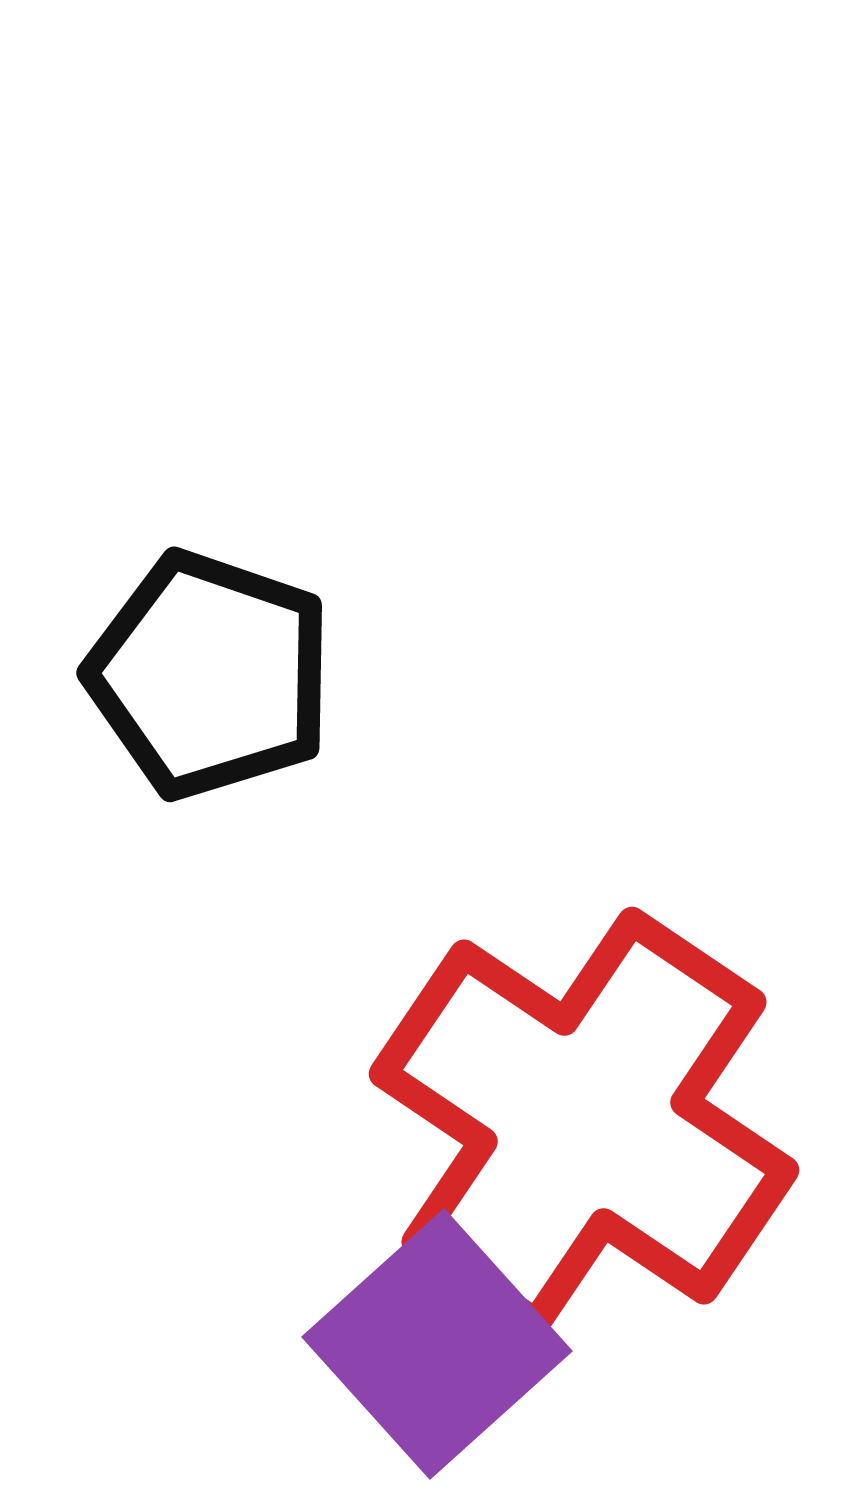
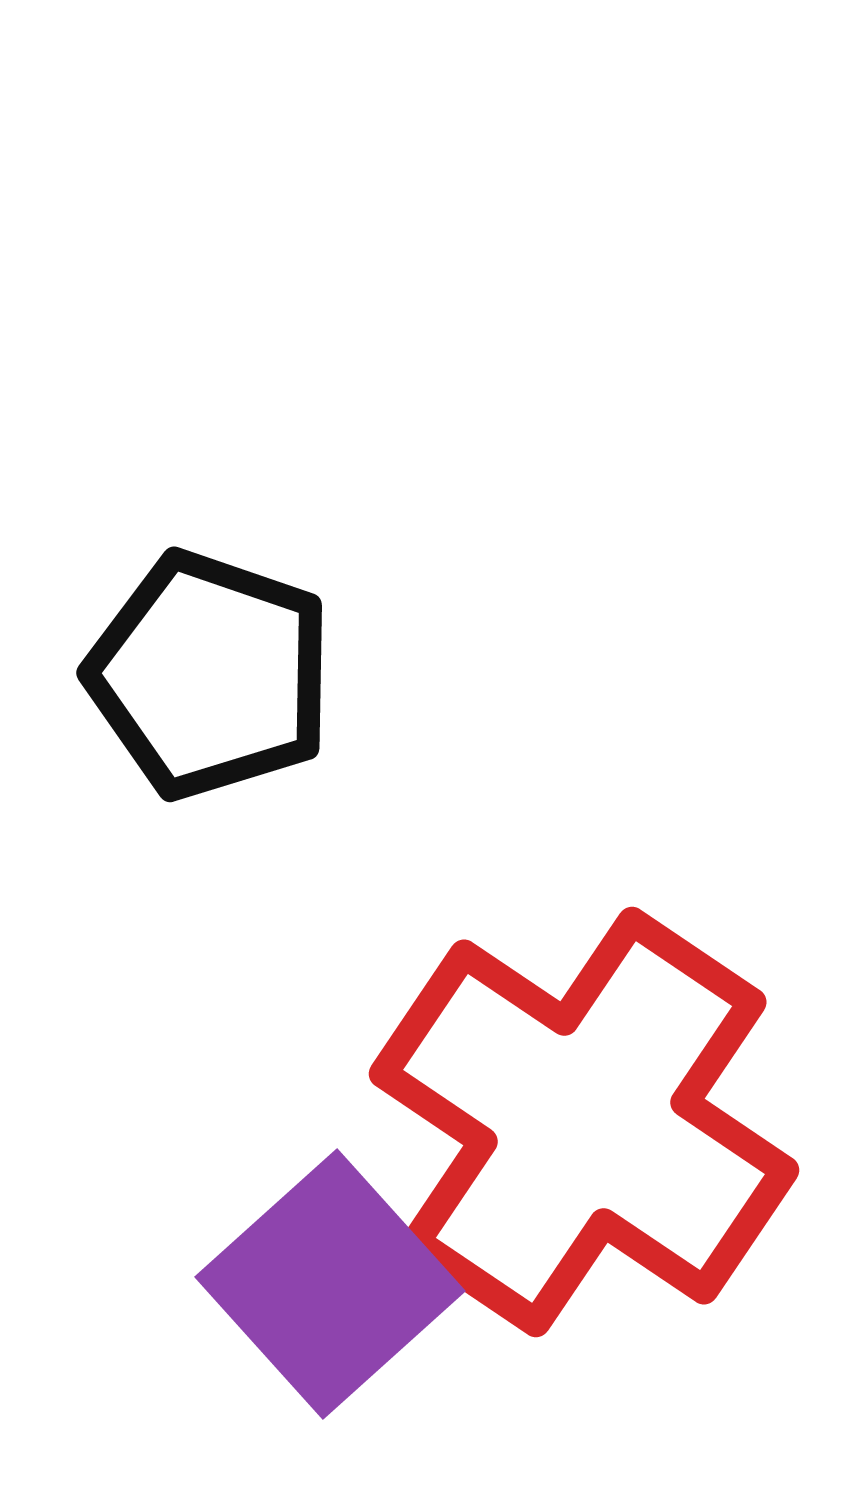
purple square: moved 107 px left, 60 px up
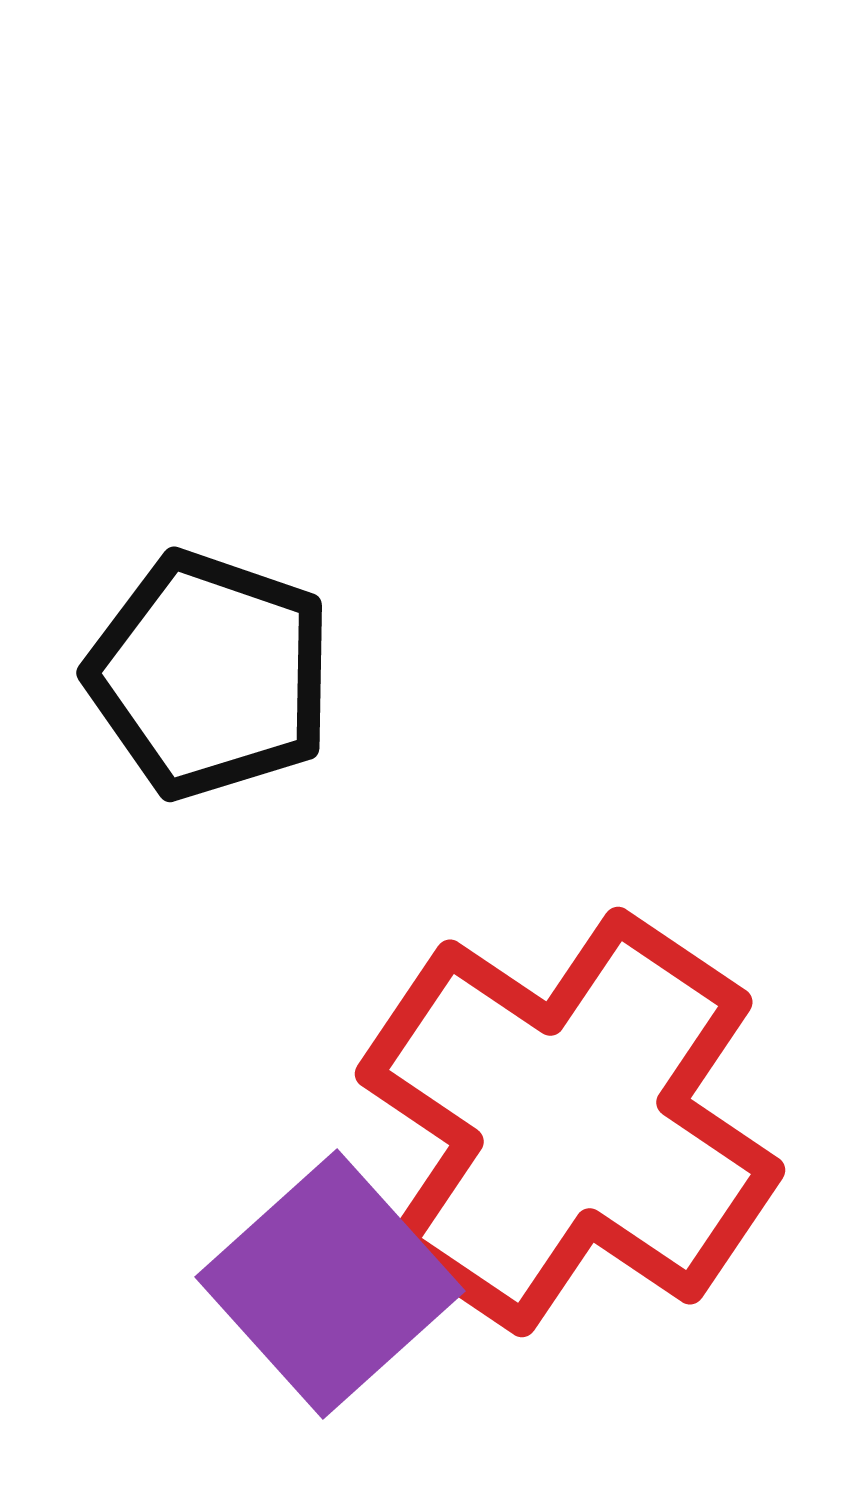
red cross: moved 14 px left
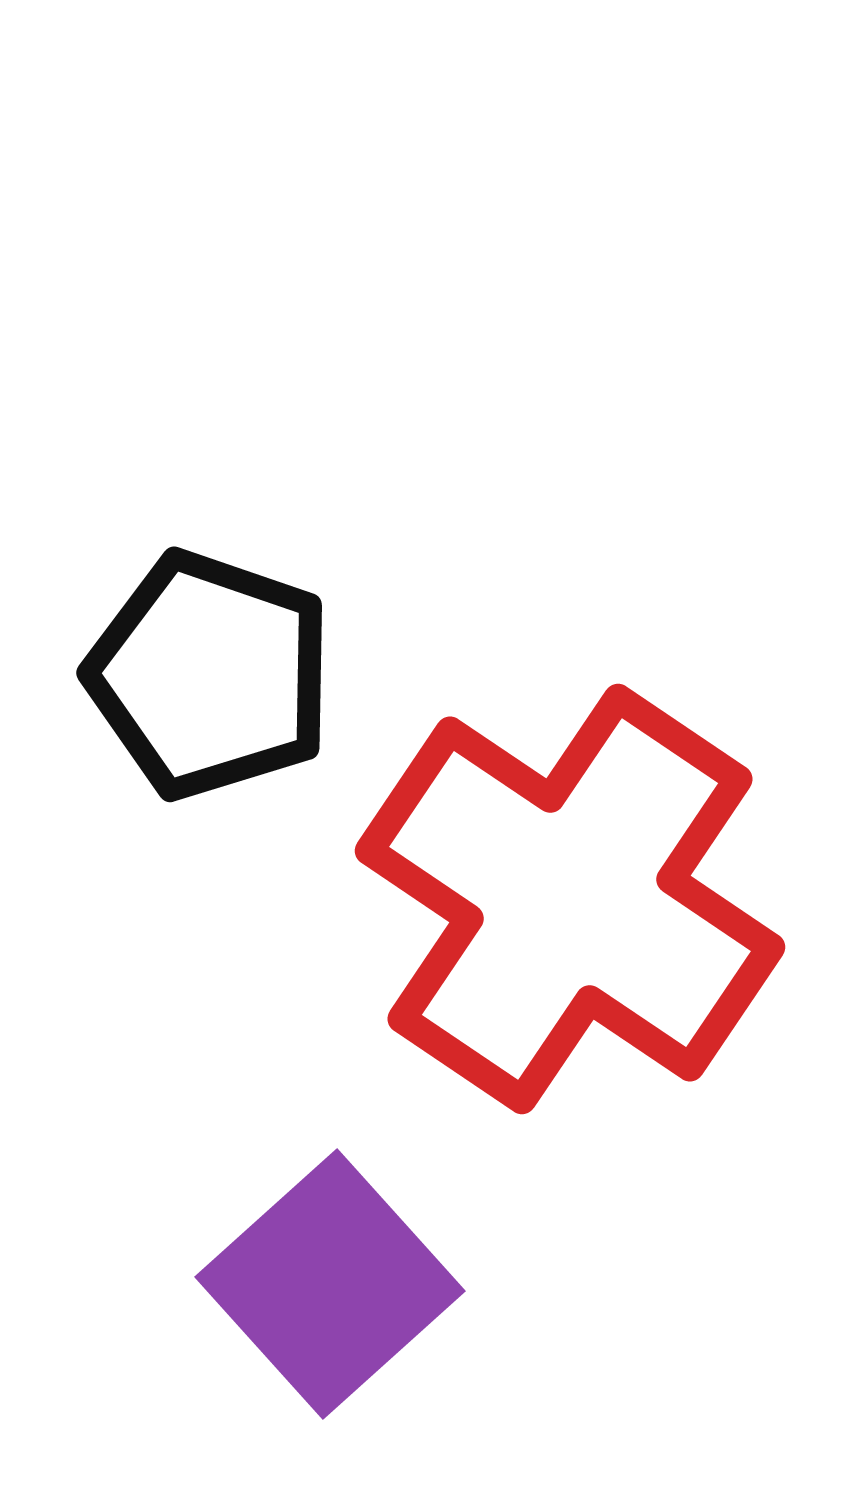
red cross: moved 223 px up
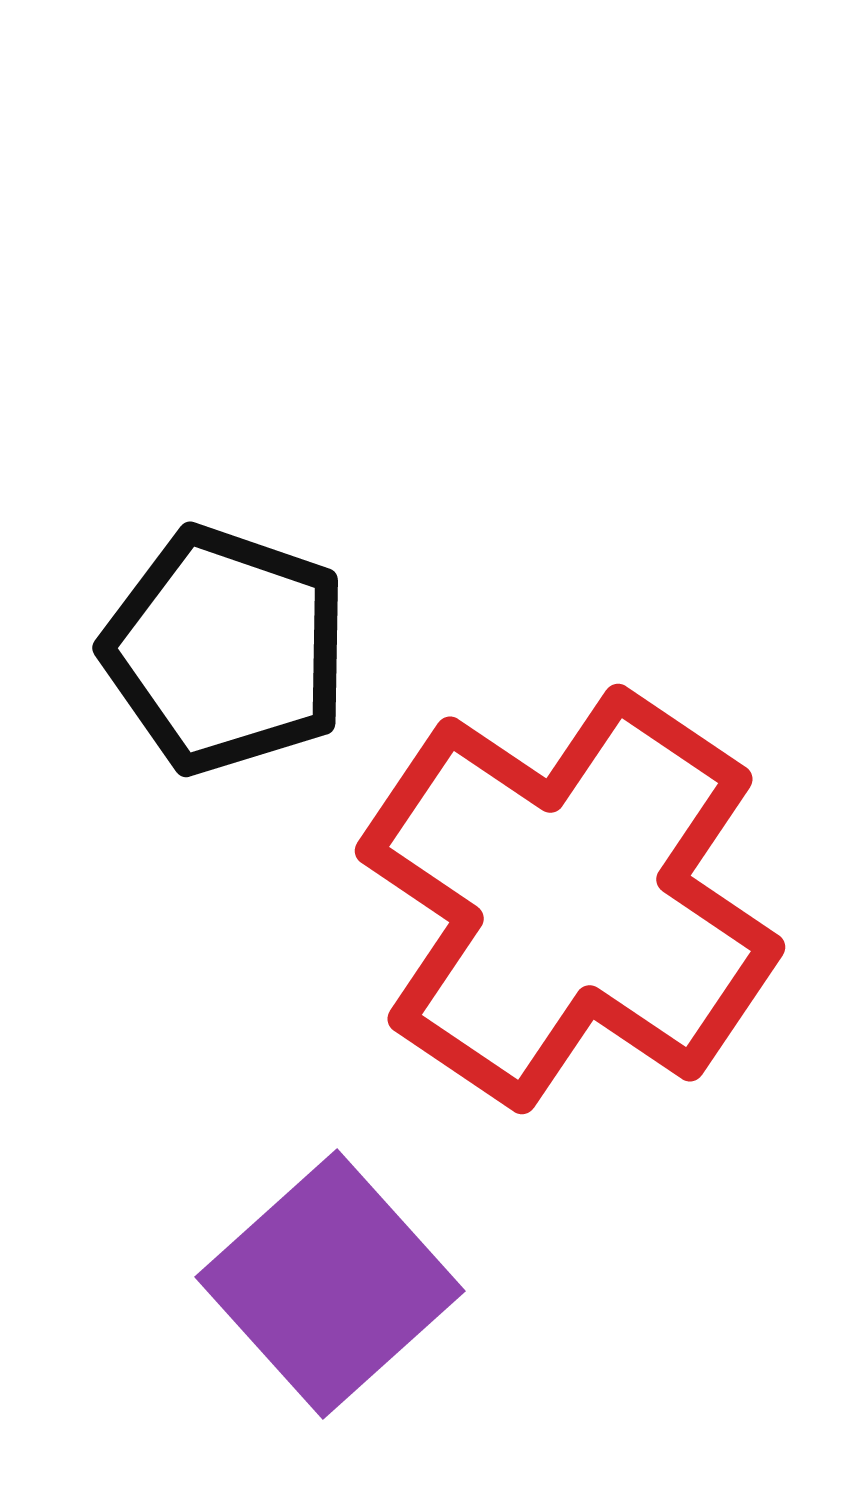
black pentagon: moved 16 px right, 25 px up
